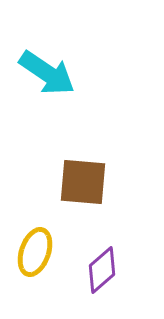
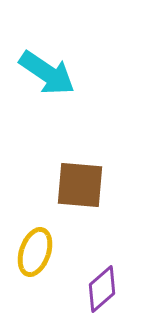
brown square: moved 3 px left, 3 px down
purple diamond: moved 19 px down
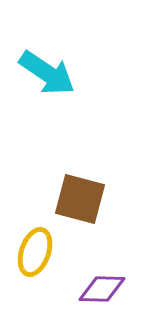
brown square: moved 14 px down; rotated 10 degrees clockwise
purple diamond: rotated 42 degrees clockwise
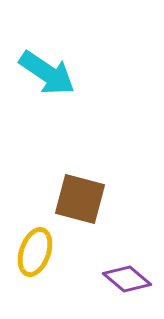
purple diamond: moved 25 px right, 10 px up; rotated 39 degrees clockwise
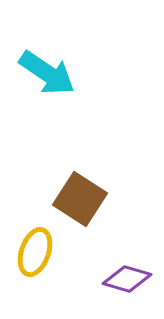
brown square: rotated 18 degrees clockwise
purple diamond: rotated 24 degrees counterclockwise
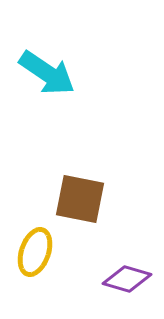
brown square: rotated 22 degrees counterclockwise
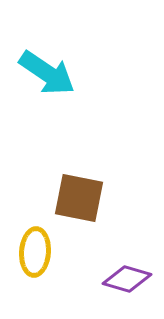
brown square: moved 1 px left, 1 px up
yellow ellipse: rotated 15 degrees counterclockwise
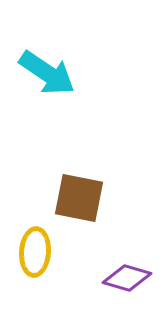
purple diamond: moved 1 px up
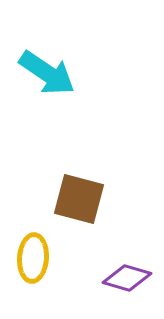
brown square: moved 1 px down; rotated 4 degrees clockwise
yellow ellipse: moved 2 px left, 6 px down
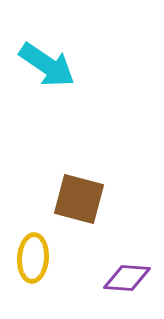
cyan arrow: moved 8 px up
purple diamond: rotated 12 degrees counterclockwise
